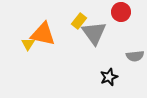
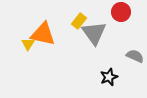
gray semicircle: rotated 150 degrees counterclockwise
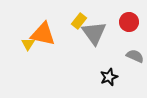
red circle: moved 8 px right, 10 px down
